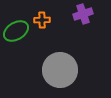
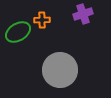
green ellipse: moved 2 px right, 1 px down
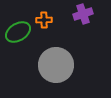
orange cross: moved 2 px right
gray circle: moved 4 px left, 5 px up
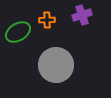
purple cross: moved 1 px left, 1 px down
orange cross: moved 3 px right
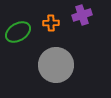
orange cross: moved 4 px right, 3 px down
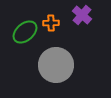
purple cross: rotated 30 degrees counterclockwise
green ellipse: moved 7 px right; rotated 10 degrees counterclockwise
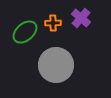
purple cross: moved 1 px left, 3 px down
orange cross: moved 2 px right
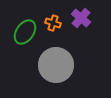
orange cross: rotated 21 degrees clockwise
green ellipse: rotated 15 degrees counterclockwise
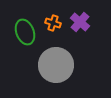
purple cross: moved 1 px left, 4 px down
green ellipse: rotated 55 degrees counterclockwise
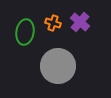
green ellipse: rotated 30 degrees clockwise
gray circle: moved 2 px right, 1 px down
